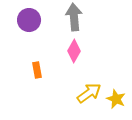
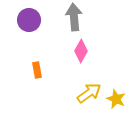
pink diamond: moved 7 px right
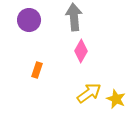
orange rectangle: rotated 28 degrees clockwise
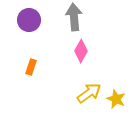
orange rectangle: moved 6 px left, 3 px up
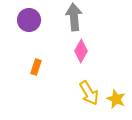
orange rectangle: moved 5 px right
yellow arrow: rotated 95 degrees clockwise
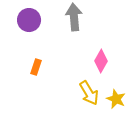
pink diamond: moved 20 px right, 10 px down
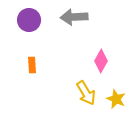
gray arrow: rotated 88 degrees counterclockwise
orange rectangle: moved 4 px left, 2 px up; rotated 21 degrees counterclockwise
yellow arrow: moved 3 px left
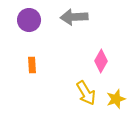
yellow star: rotated 30 degrees clockwise
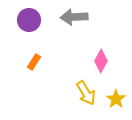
orange rectangle: moved 2 px right, 3 px up; rotated 35 degrees clockwise
yellow star: rotated 18 degrees counterclockwise
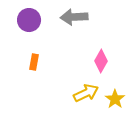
orange rectangle: rotated 21 degrees counterclockwise
yellow arrow: rotated 85 degrees counterclockwise
yellow star: moved 1 px left
